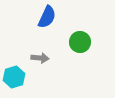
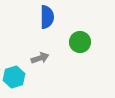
blue semicircle: rotated 25 degrees counterclockwise
gray arrow: rotated 24 degrees counterclockwise
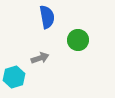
blue semicircle: rotated 10 degrees counterclockwise
green circle: moved 2 px left, 2 px up
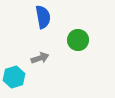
blue semicircle: moved 4 px left
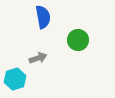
gray arrow: moved 2 px left
cyan hexagon: moved 1 px right, 2 px down
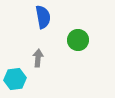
gray arrow: rotated 66 degrees counterclockwise
cyan hexagon: rotated 10 degrees clockwise
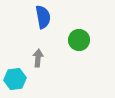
green circle: moved 1 px right
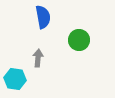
cyan hexagon: rotated 15 degrees clockwise
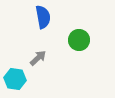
gray arrow: rotated 42 degrees clockwise
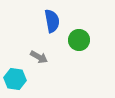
blue semicircle: moved 9 px right, 4 px down
gray arrow: moved 1 px right, 1 px up; rotated 72 degrees clockwise
